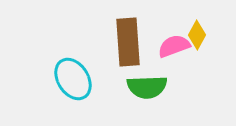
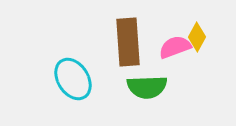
yellow diamond: moved 2 px down
pink semicircle: moved 1 px right, 1 px down
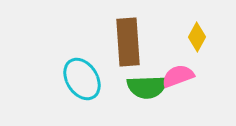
pink semicircle: moved 3 px right, 29 px down
cyan ellipse: moved 9 px right
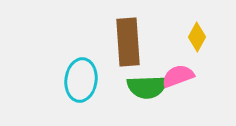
cyan ellipse: moved 1 px left, 1 px down; rotated 39 degrees clockwise
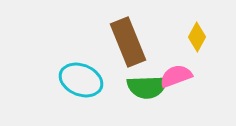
brown rectangle: rotated 18 degrees counterclockwise
pink semicircle: moved 2 px left
cyan ellipse: rotated 75 degrees counterclockwise
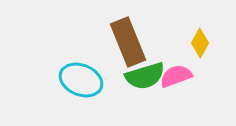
yellow diamond: moved 3 px right, 6 px down
green semicircle: moved 2 px left, 11 px up; rotated 15 degrees counterclockwise
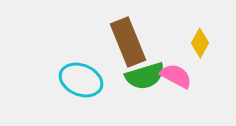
pink semicircle: rotated 48 degrees clockwise
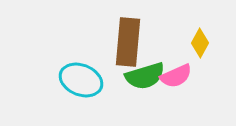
brown rectangle: rotated 27 degrees clockwise
pink semicircle: rotated 128 degrees clockwise
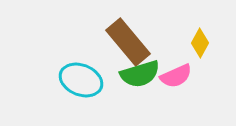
brown rectangle: rotated 45 degrees counterclockwise
green semicircle: moved 5 px left, 2 px up
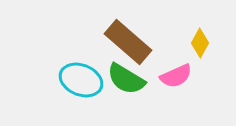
brown rectangle: rotated 9 degrees counterclockwise
green semicircle: moved 14 px left, 5 px down; rotated 48 degrees clockwise
